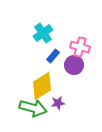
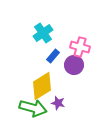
purple star: rotated 24 degrees clockwise
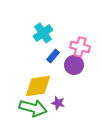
yellow diamond: moved 4 px left; rotated 24 degrees clockwise
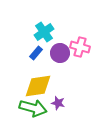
cyan cross: moved 1 px right, 1 px up
blue rectangle: moved 17 px left, 3 px up
purple circle: moved 14 px left, 12 px up
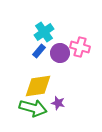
blue rectangle: moved 3 px right, 2 px up
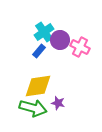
pink cross: rotated 12 degrees clockwise
purple circle: moved 13 px up
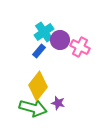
yellow diamond: rotated 44 degrees counterclockwise
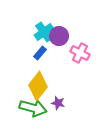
purple circle: moved 1 px left, 4 px up
pink cross: moved 6 px down
blue rectangle: moved 1 px right, 2 px down
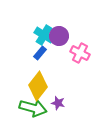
cyan cross: moved 3 px down; rotated 24 degrees counterclockwise
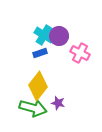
blue rectangle: rotated 32 degrees clockwise
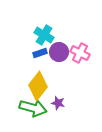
purple circle: moved 16 px down
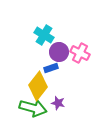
blue rectangle: moved 11 px right, 15 px down
